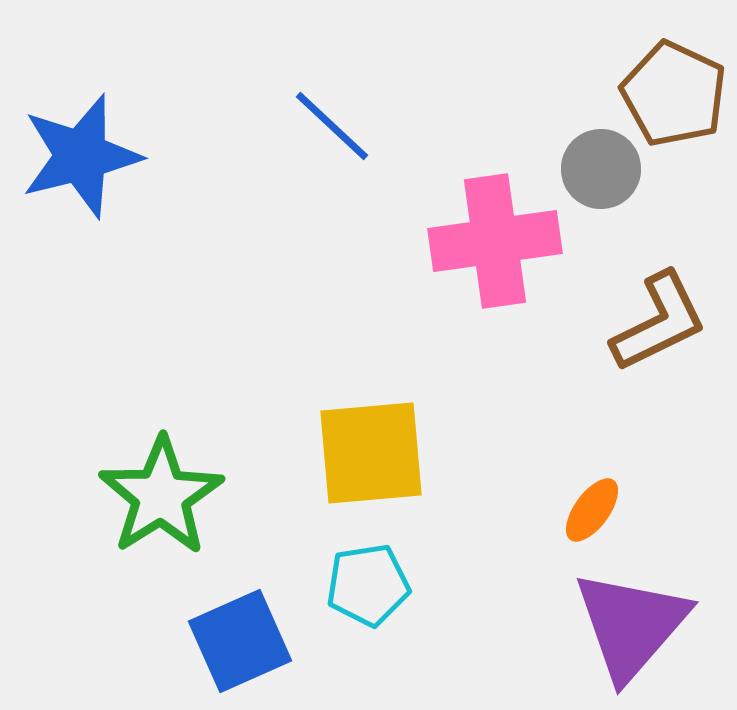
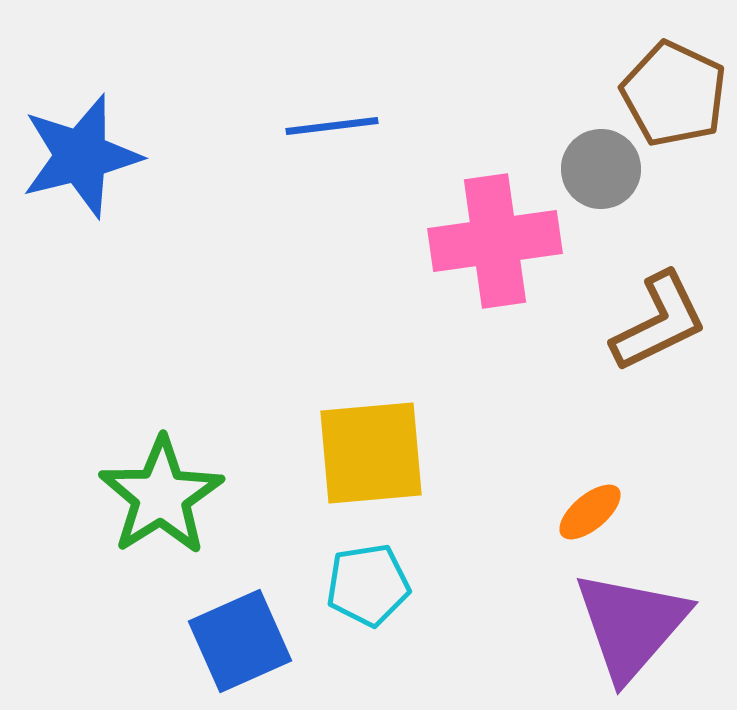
blue line: rotated 50 degrees counterclockwise
orange ellipse: moved 2 px left, 2 px down; rotated 14 degrees clockwise
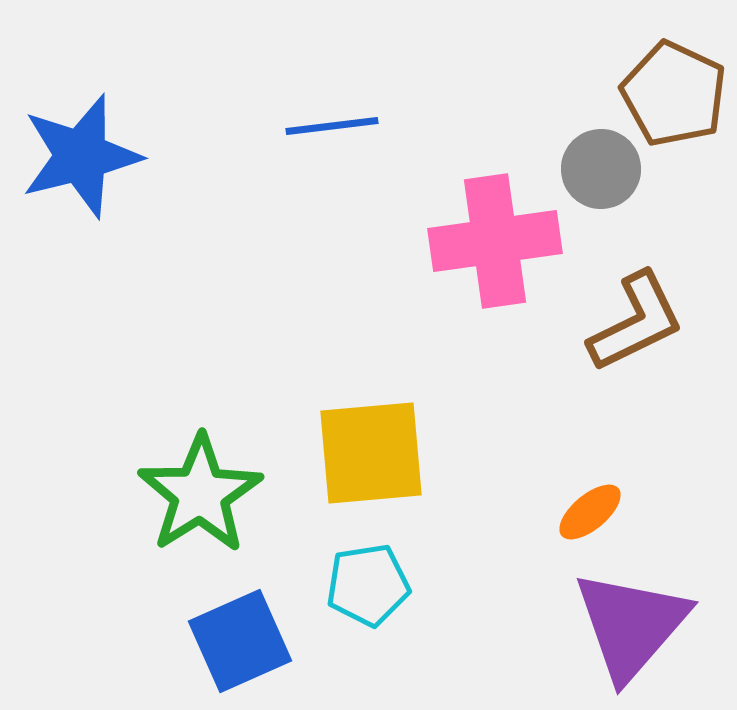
brown L-shape: moved 23 px left
green star: moved 39 px right, 2 px up
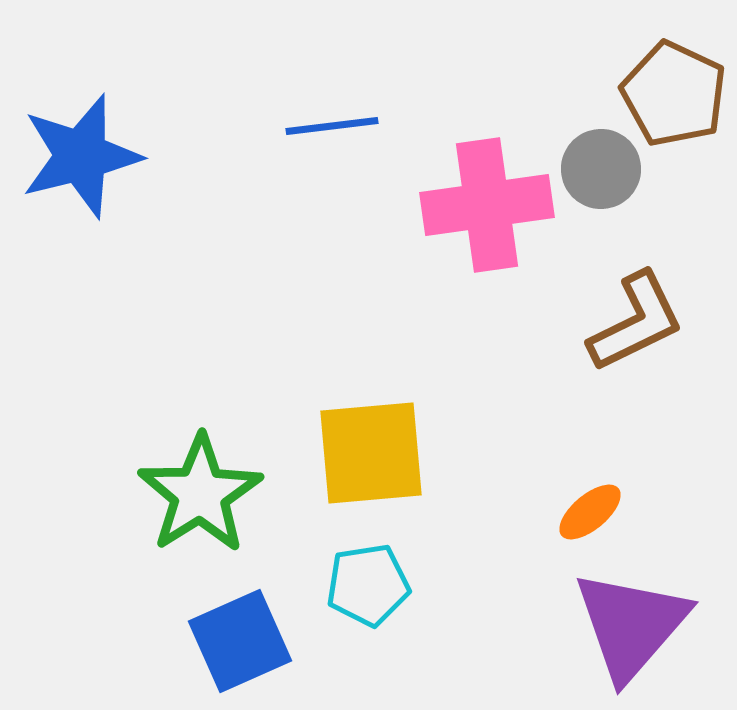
pink cross: moved 8 px left, 36 px up
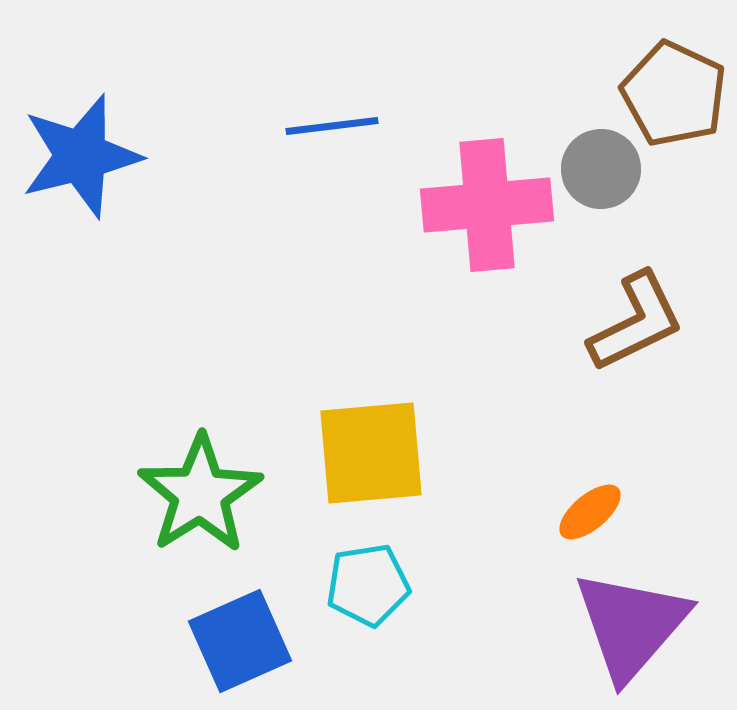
pink cross: rotated 3 degrees clockwise
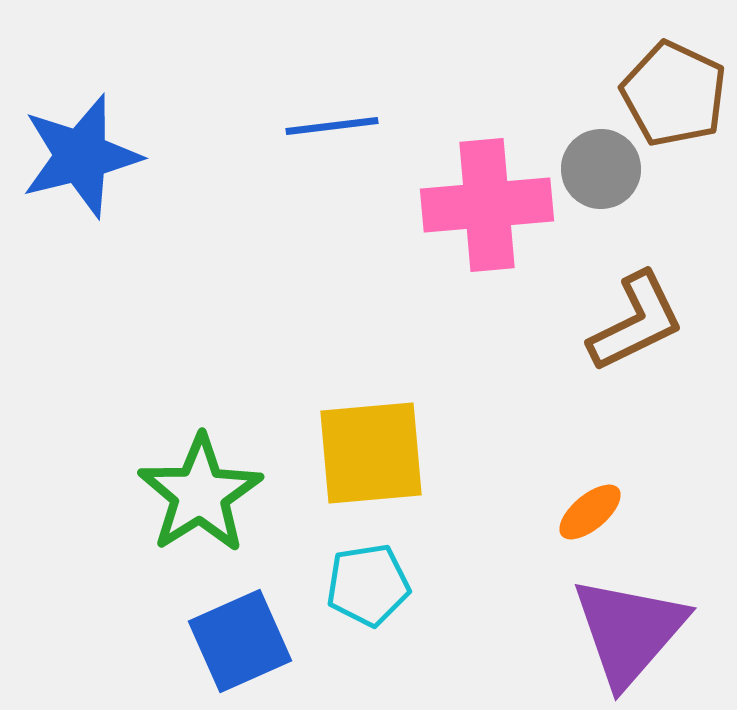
purple triangle: moved 2 px left, 6 px down
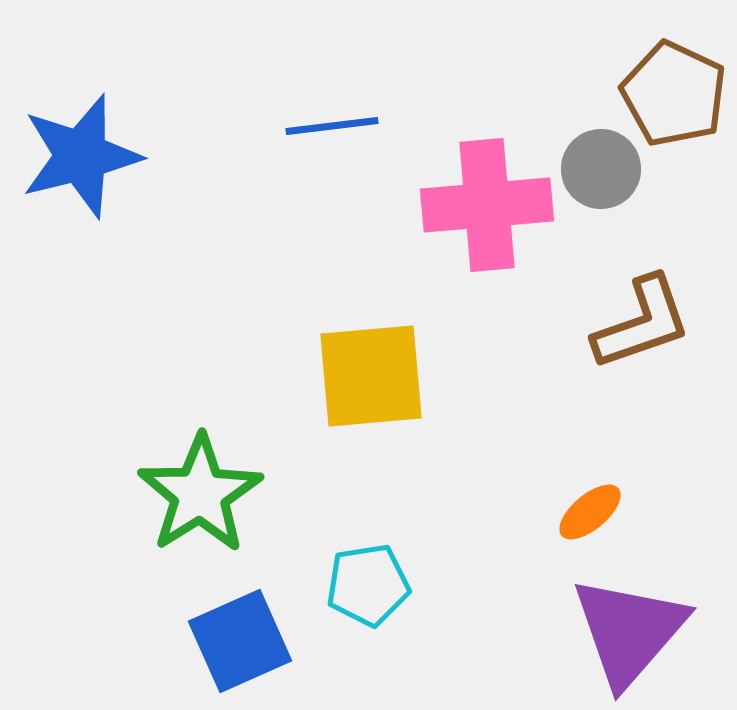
brown L-shape: moved 6 px right, 1 px down; rotated 7 degrees clockwise
yellow square: moved 77 px up
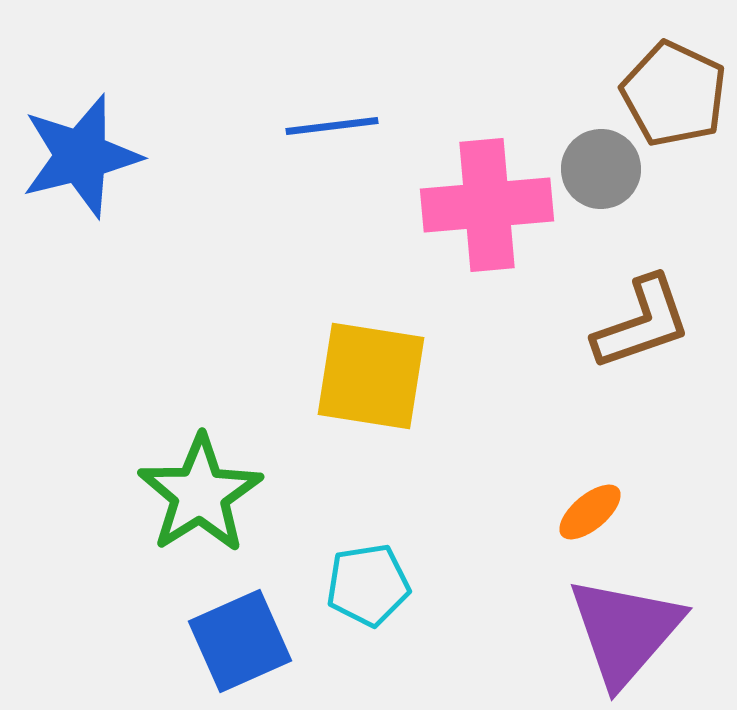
yellow square: rotated 14 degrees clockwise
purple triangle: moved 4 px left
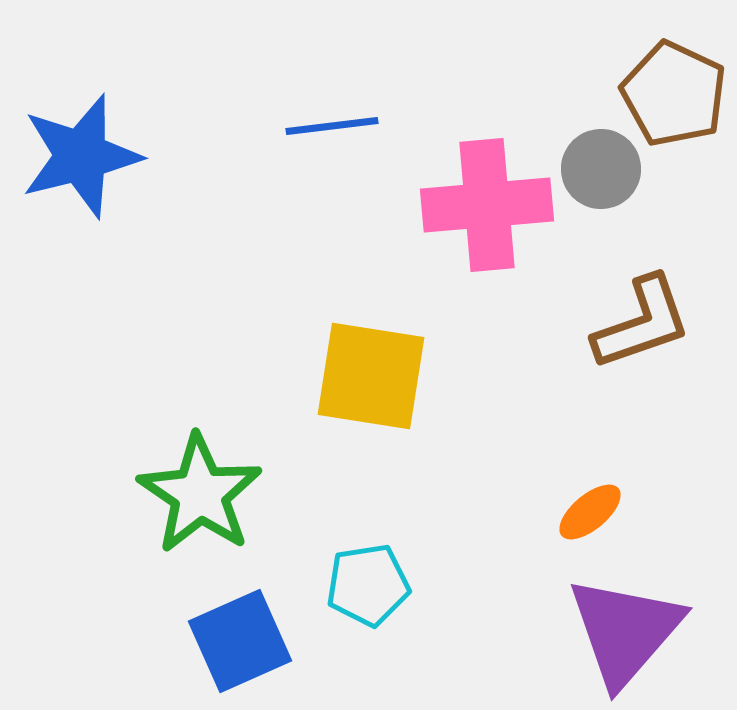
green star: rotated 6 degrees counterclockwise
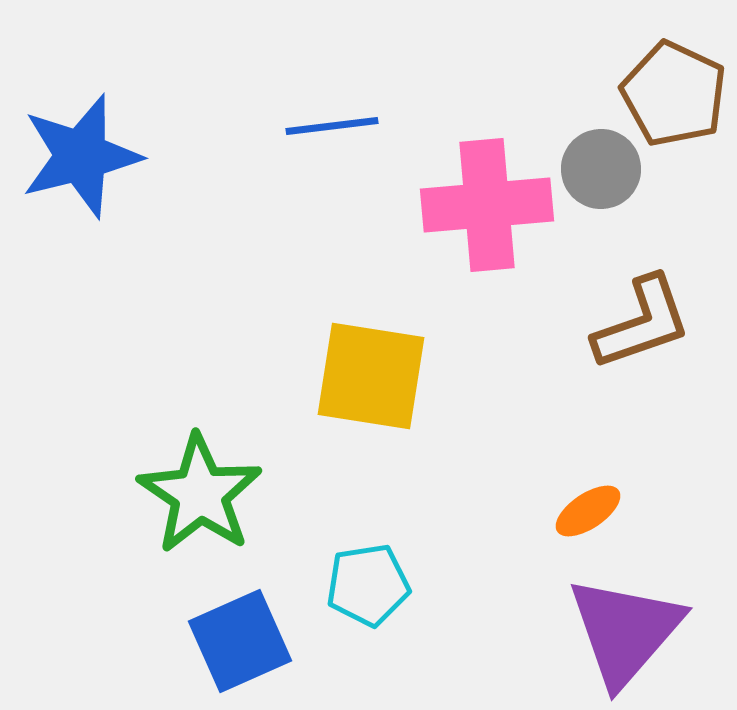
orange ellipse: moved 2 px left, 1 px up; rotated 6 degrees clockwise
